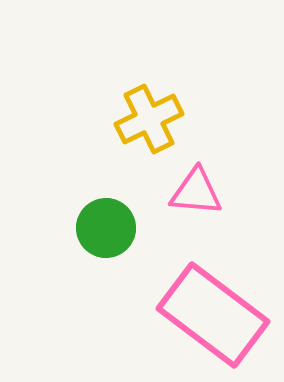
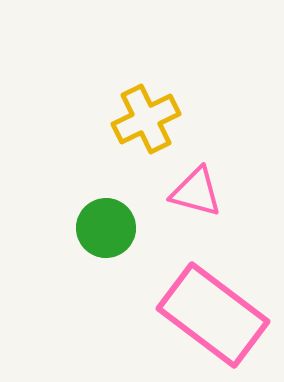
yellow cross: moved 3 px left
pink triangle: rotated 10 degrees clockwise
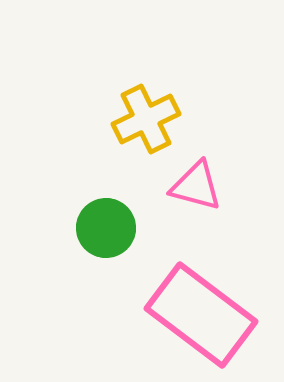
pink triangle: moved 6 px up
pink rectangle: moved 12 px left
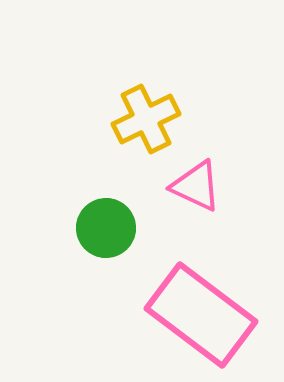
pink triangle: rotated 10 degrees clockwise
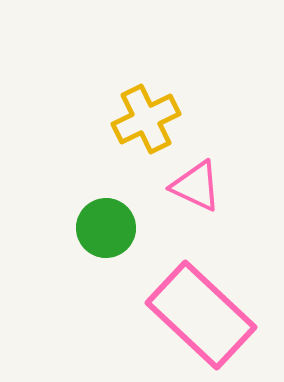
pink rectangle: rotated 6 degrees clockwise
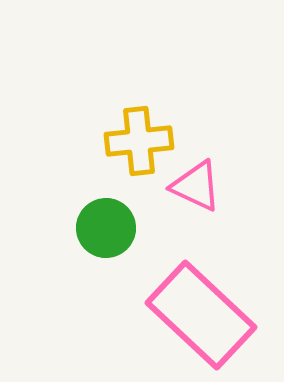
yellow cross: moved 7 px left, 22 px down; rotated 20 degrees clockwise
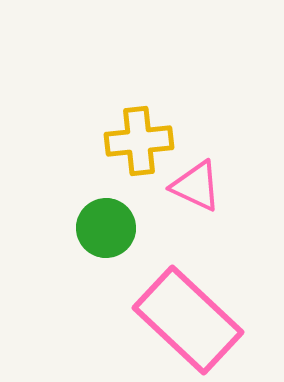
pink rectangle: moved 13 px left, 5 px down
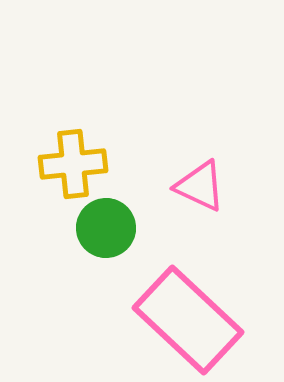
yellow cross: moved 66 px left, 23 px down
pink triangle: moved 4 px right
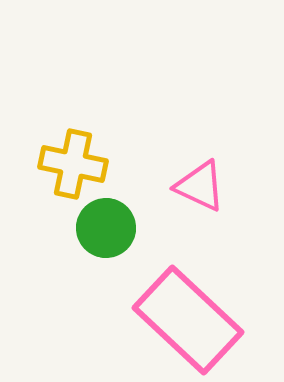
yellow cross: rotated 18 degrees clockwise
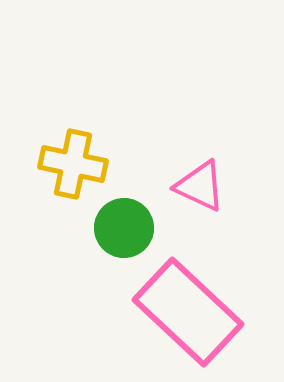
green circle: moved 18 px right
pink rectangle: moved 8 px up
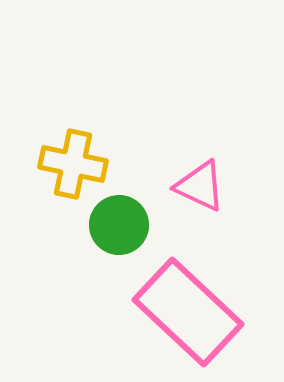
green circle: moved 5 px left, 3 px up
